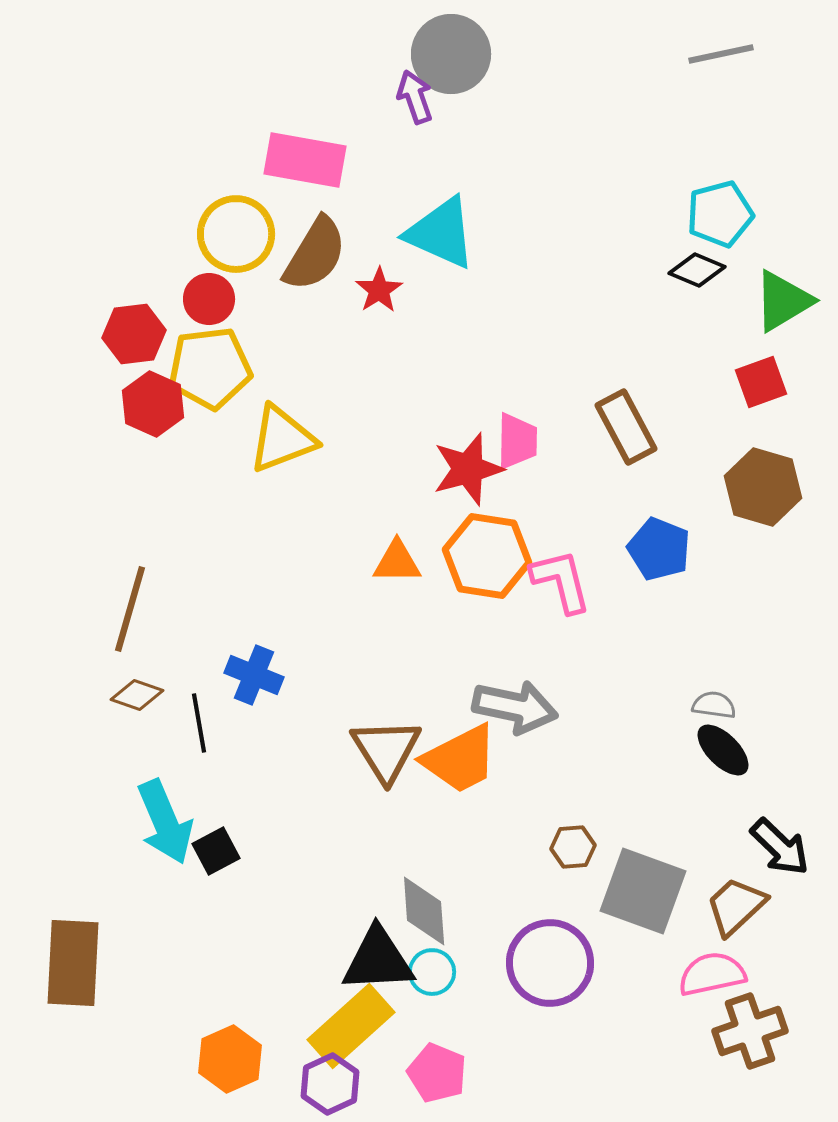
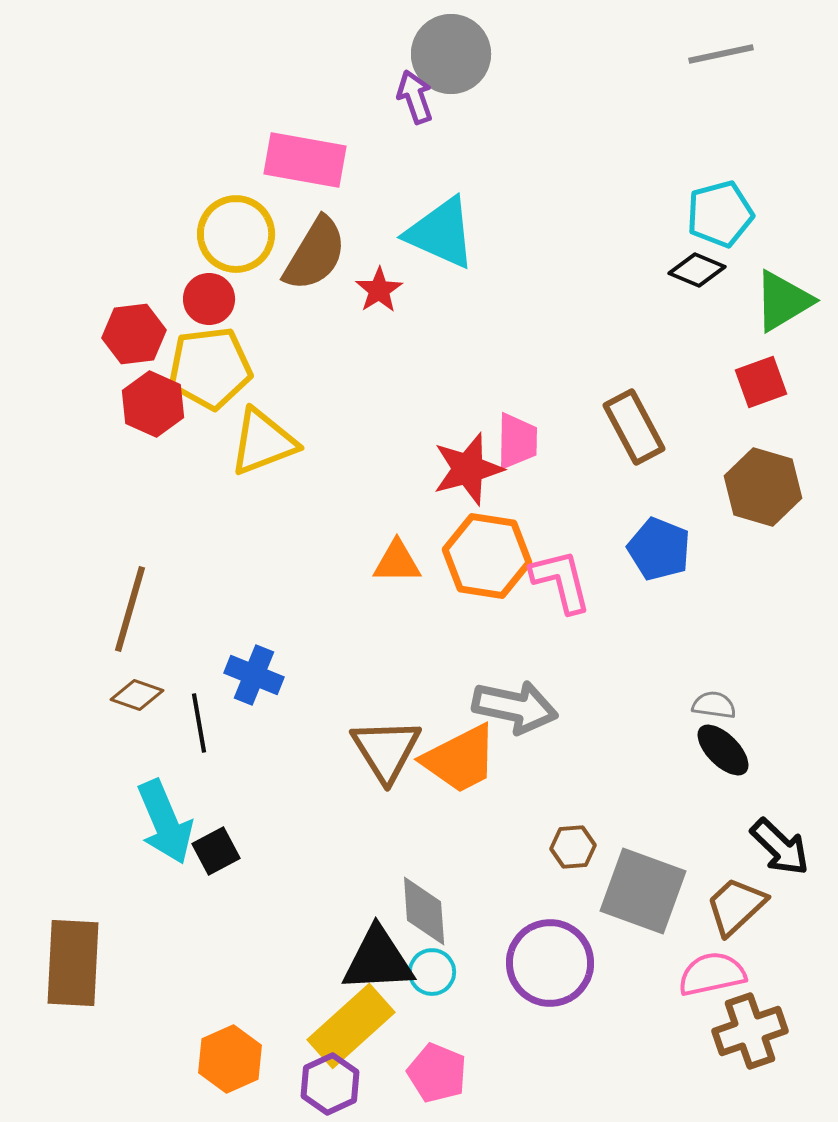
brown rectangle at (626, 427): moved 8 px right
yellow triangle at (282, 439): moved 19 px left, 3 px down
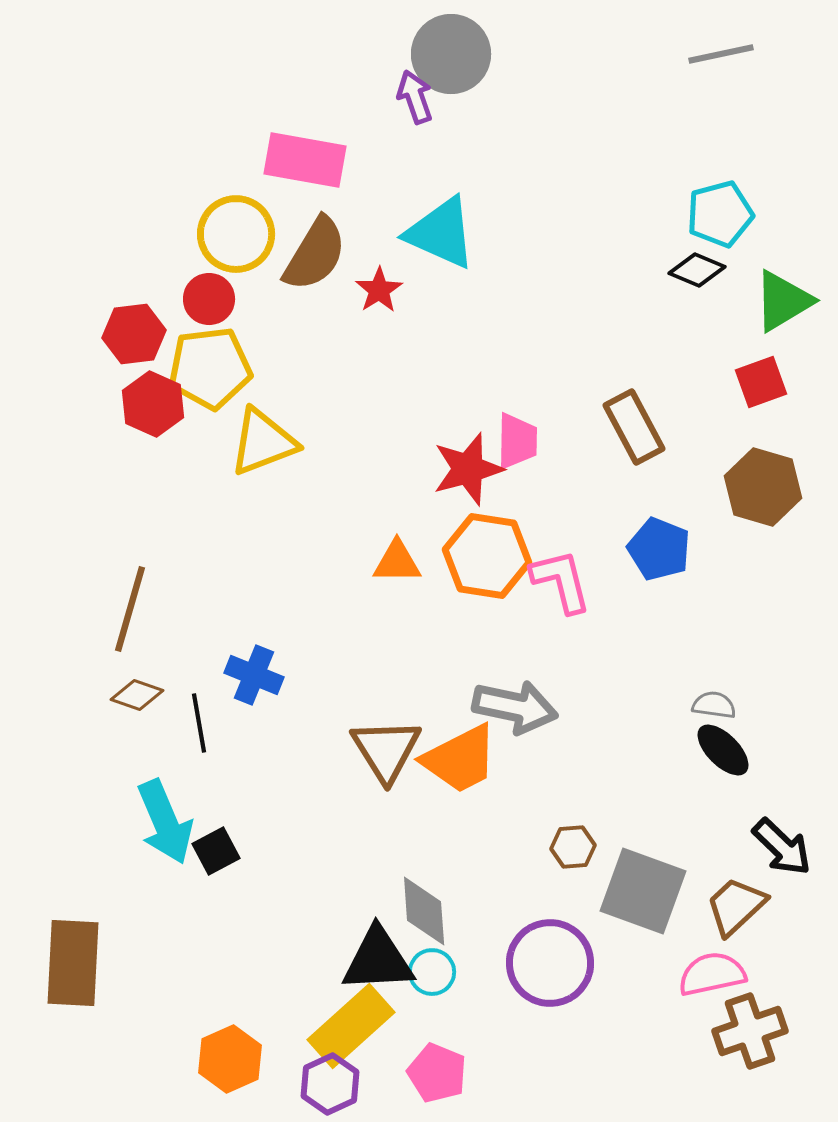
black arrow at (780, 847): moved 2 px right
